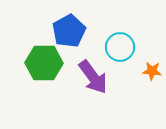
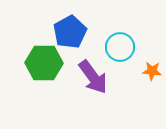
blue pentagon: moved 1 px right, 1 px down
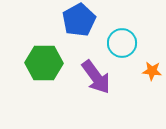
blue pentagon: moved 9 px right, 12 px up
cyan circle: moved 2 px right, 4 px up
purple arrow: moved 3 px right
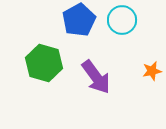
cyan circle: moved 23 px up
green hexagon: rotated 15 degrees clockwise
orange star: rotated 18 degrees counterclockwise
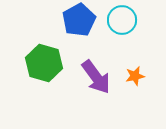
orange star: moved 17 px left, 5 px down
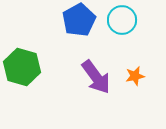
green hexagon: moved 22 px left, 4 px down
